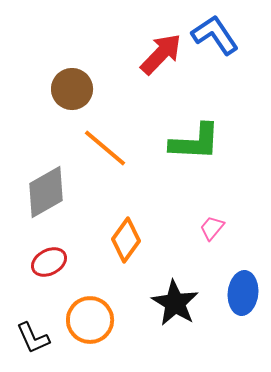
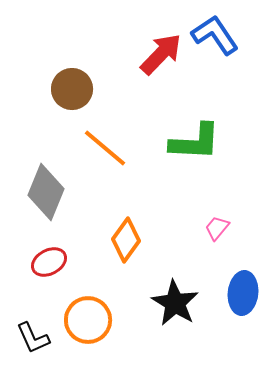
gray diamond: rotated 38 degrees counterclockwise
pink trapezoid: moved 5 px right
orange circle: moved 2 px left
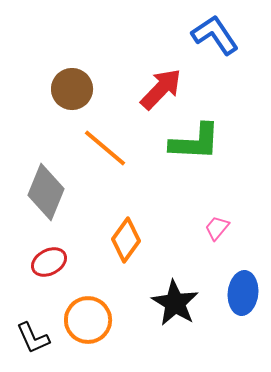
red arrow: moved 35 px down
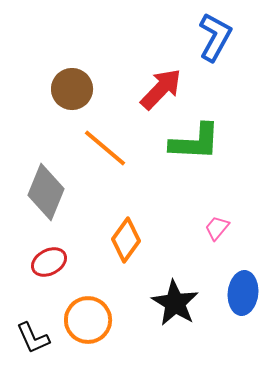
blue L-shape: moved 2 px down; rotated 63 degrees clockwise
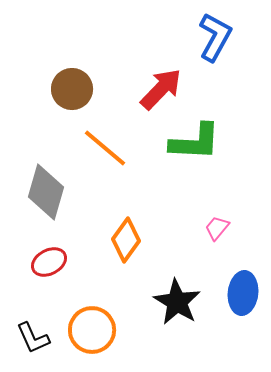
gray diamond: rotated 6 degrees counterclockwise
black star: moved 2 px right, 1 px up
orange circle: moved 4 px right, 10 px down
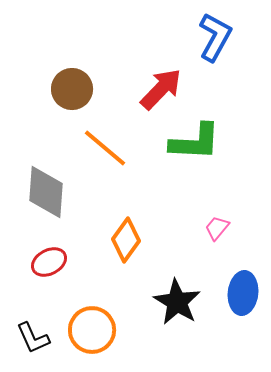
gray diamond: rotated 12 degrees counterclockwise
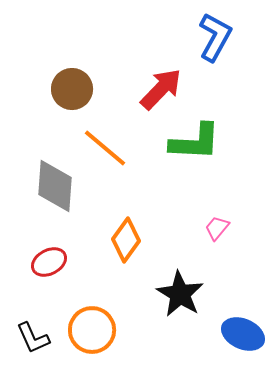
gray diamond: moved 9 px right, 6 px up
blue ellipse: moved 41 px down; rotated 72 degrees counterclockwise
black star: moved 3 px right, 8 px up
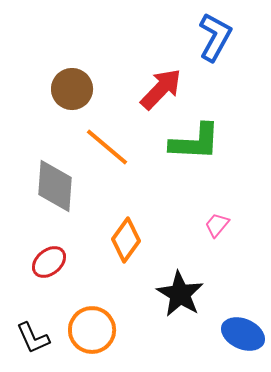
orange line: moved 2 px right, 1 px up
pink trapezoid: moved 3 px up
red ellipse: rotated 12 degrees counterclockwise
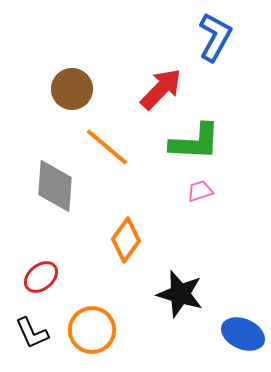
pink trapezoid: moved 17 px left, 34 px up; rotated 32 degrees clockwise
red ellipse: moved 8 px left, 15 px down
black star: rotated 15 degrees counterclockwise
black L-shape: moved 1 px left, 5 px up
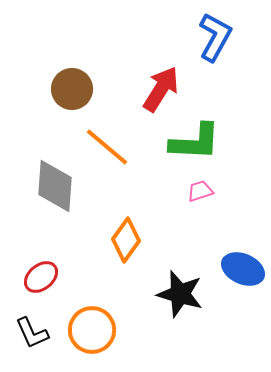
red arrow: rotated 12 degrees counterclockwise
blue ellipse: moved 65 px up
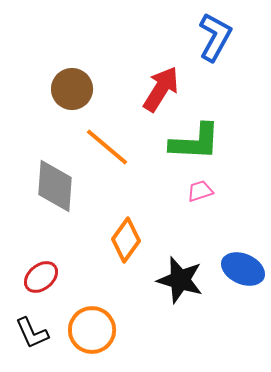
black star: moved 14 px up
